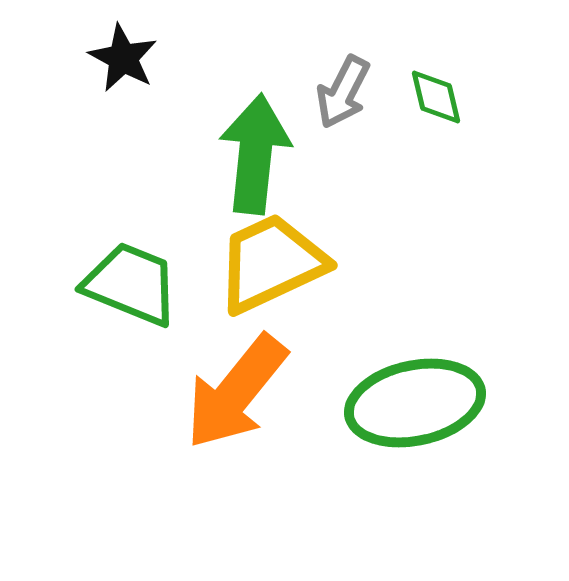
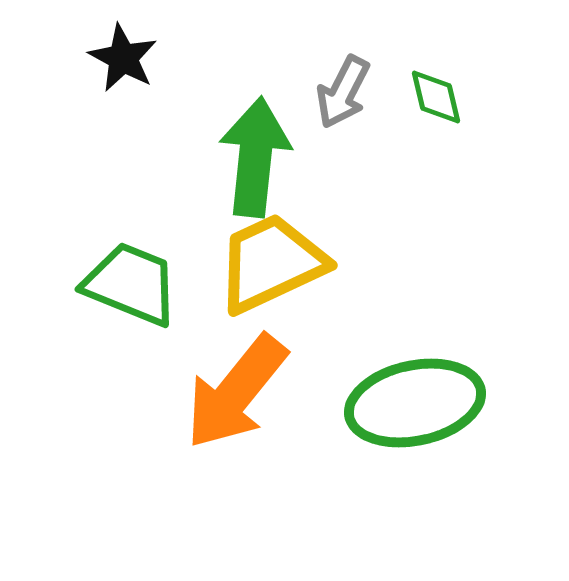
green arrow: moved 3 px down
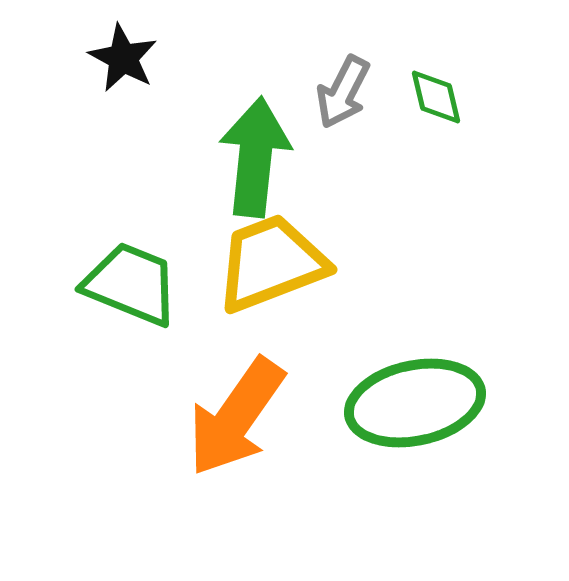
yellow trapezoid: rotated 4 degrees clockwise
orange arrow: moved 25 px down; rotated 4 degrees counterclockwise
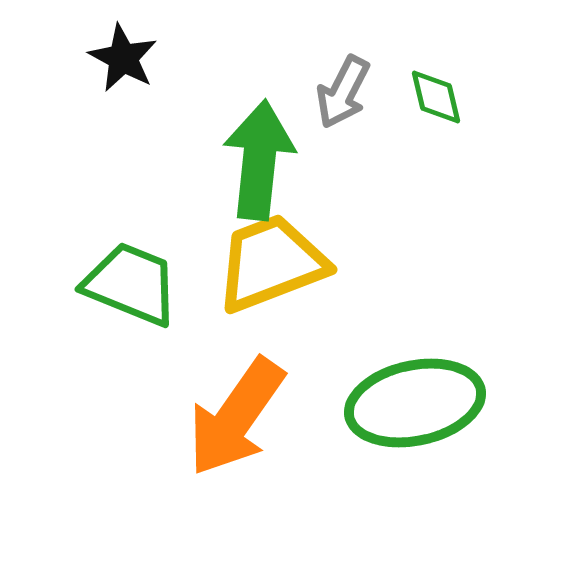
green arrow: moved 4 px right, 3 px down
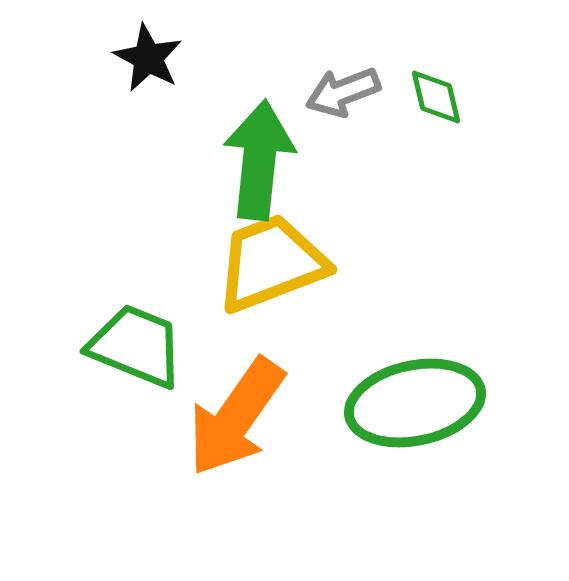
black star: moved 25 px right
gray arrow: rotated 42 degrees clockwise
green trapezoid: moved 5 px right, 62 px down
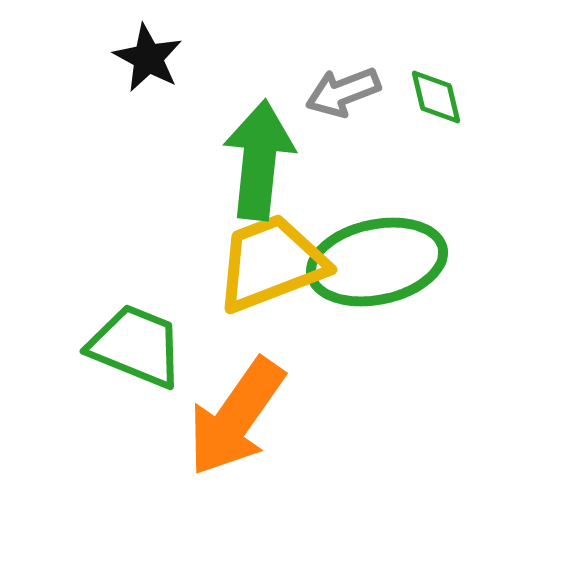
green ellipse: moved 38 px left, 141 px up
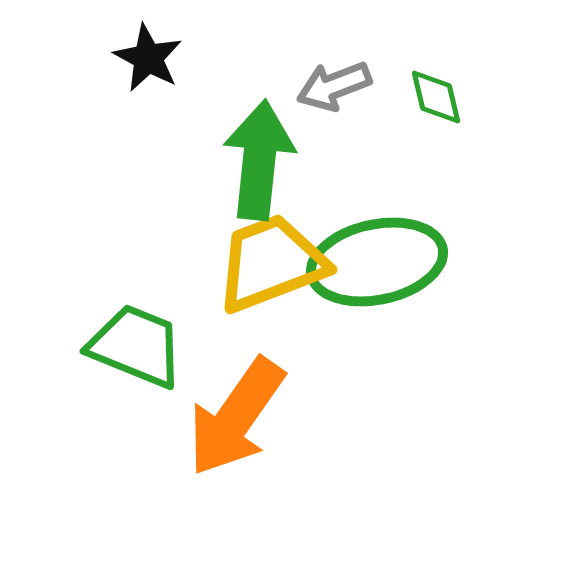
gray arrow: moved 9 px left, 6 px up
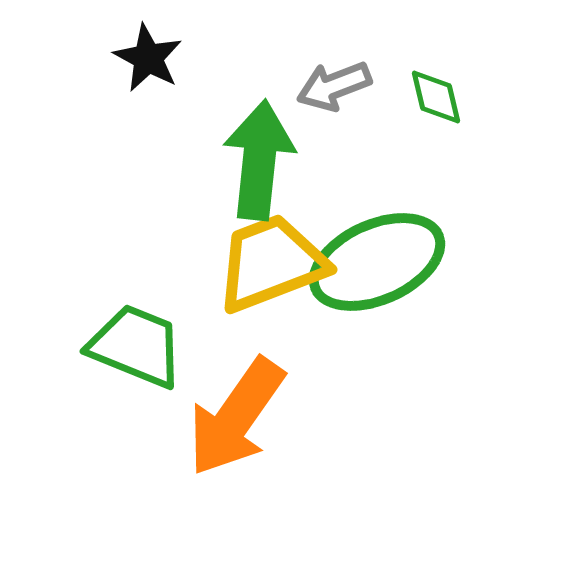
green ellipse: rotated 12 degrees counterclockwise
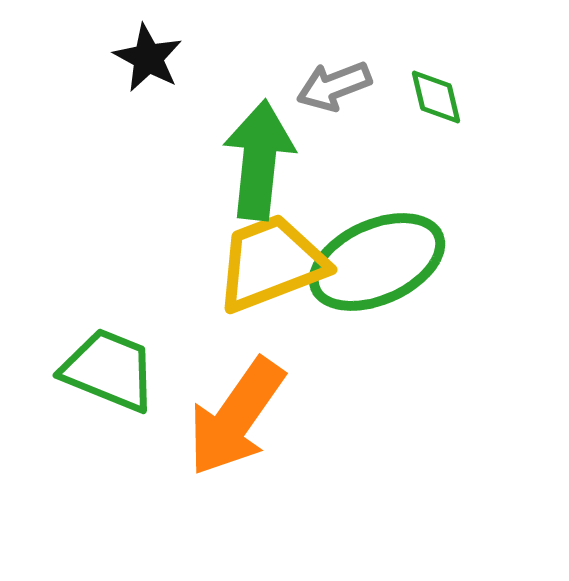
green trapezoid: moved 27 px left, 24 px down
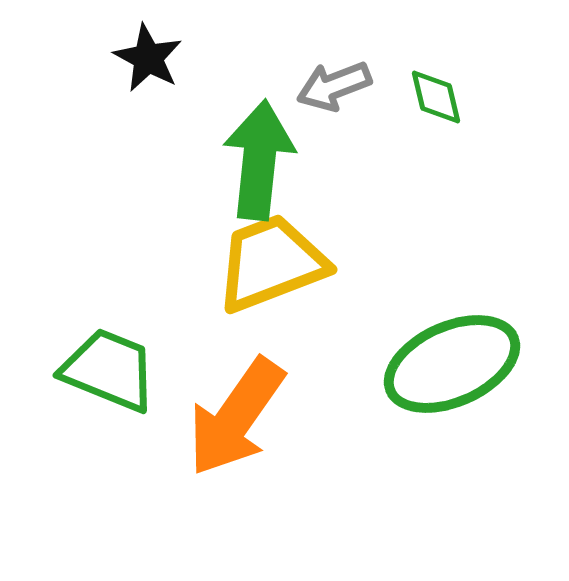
green ellipse: moved 75 px right, 102 px down
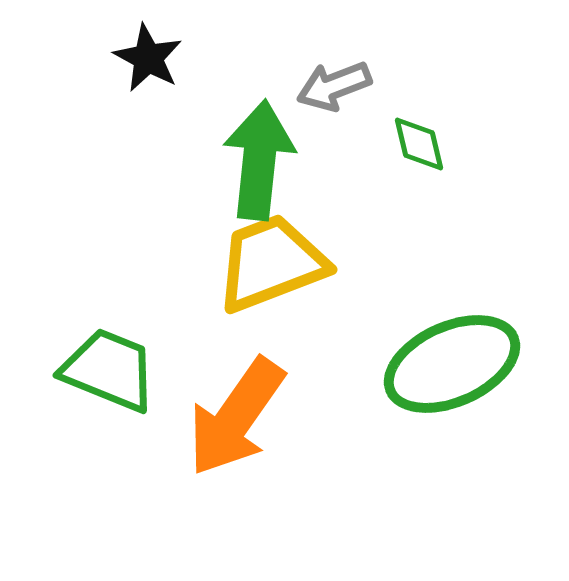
green diamond: moved 17 px left, 47 px down
